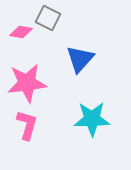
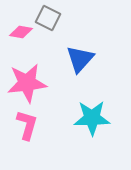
cyan star: moved 1 px up
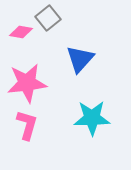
gray square: rotated 25 degrees clockwise
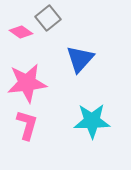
pink diamond: rotated 25 degrees clockwise
cyan star: moved 3 px down
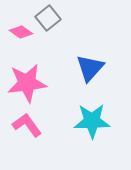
blue triangle: moved 10 px right, 9 px down
pink L-shape: rotated 52 degrees counterclockwise
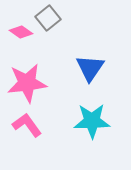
blue triangle: rotated 8 degrees counterclockwise
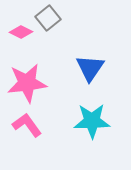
pink diamond: rotated 10 degrees counterclockwise
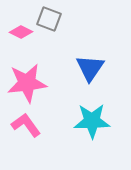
gray square: moved 1 px right, 1 px down; rotated 30 degrees counterclockwise
pink L-shape: moved 1 px left
